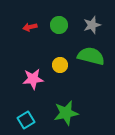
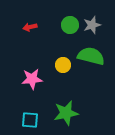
green circle: moved 11 px right
yellow circle: moved 3 px right
pink star: moved 1 px left
cyan square: moved 4 px right; rotated 36 degrees clockwise
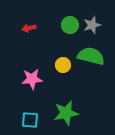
red arrow: moved 1 px left, 1 px down
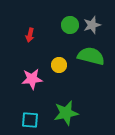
red arrow: moved 1 px right, 7 px down; rotated 64 degrees counterclockwise
yellow circle: moved 4 px left
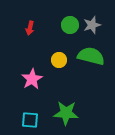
red arrow: moved 7 px up
yellow circle: moved 5 px up
pink star: rotated 25 degrees counterclockwise
green star: rotated 15 degrees clockwise
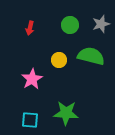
gray star: moved 9 px right, 1 px up
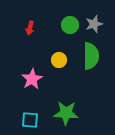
gray star: moved 7 px left
green semicircle: rotated 76 degrees clockwise
